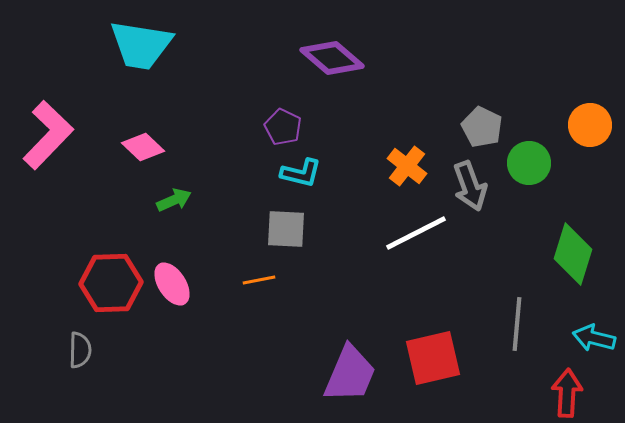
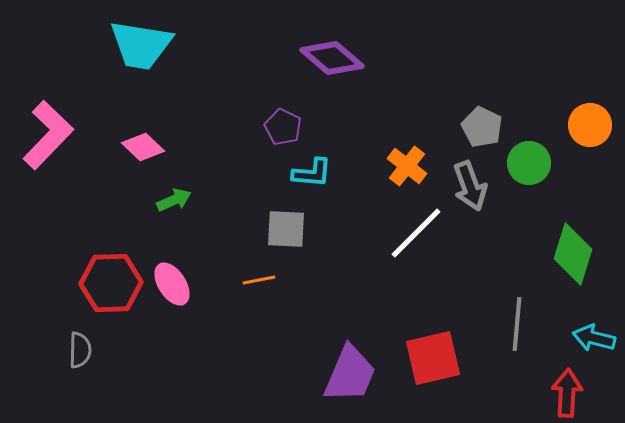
cyan L-shape: moved 11 px right; rotated 9 degrees counterclockwise
white line: rotated 18 degrees counterclockwise
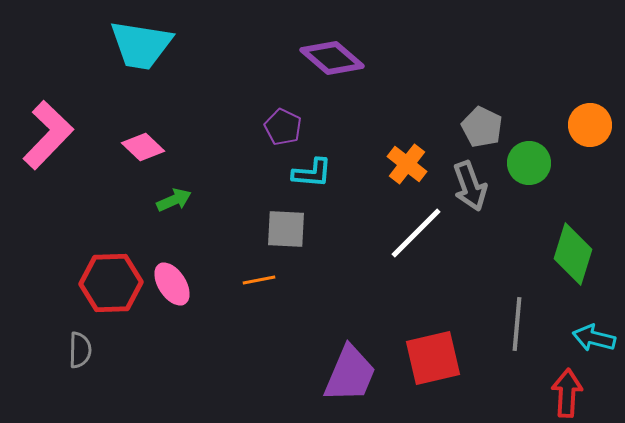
orange cross: moved 2 px up
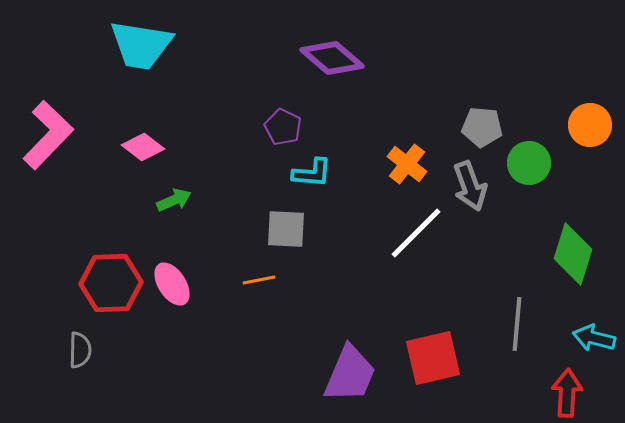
gray pentagon: rotated 21 degrees counterclockwise
pink diamond: rotated 6 degrees counterclockwise
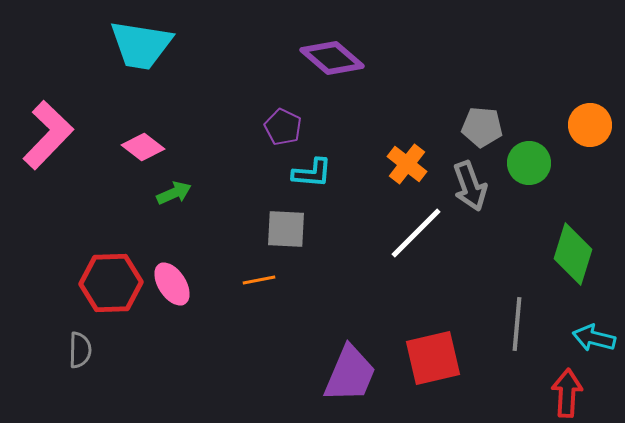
green arrow: moved 7 px up
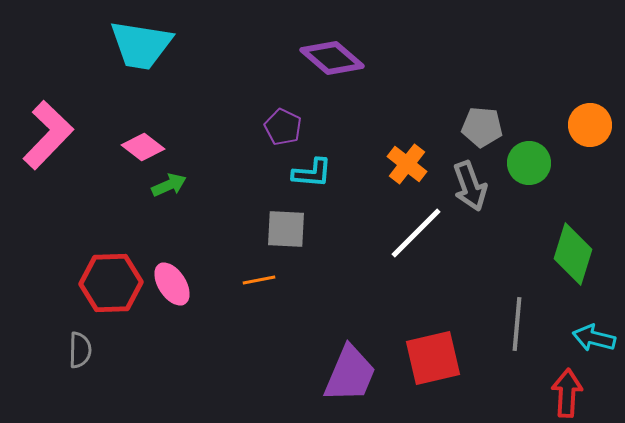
green arrow: moved 5 px left, 8 px up
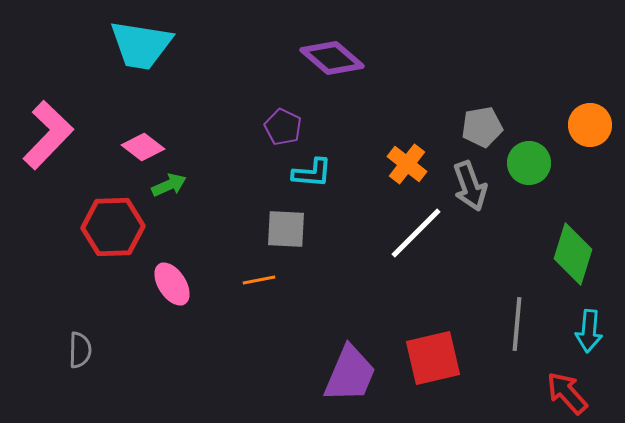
gray pentagon: rotated 15 degrees counterclockwise
red hexagon: moved 2 px right, 56 px up
cyan arrow: moved 5 px left, 7 px up; rotated 99 degrees counterclockwise
red arrow: rotated 45 degrees counterclockwise
